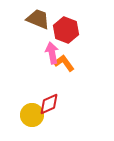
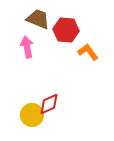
red hexagon: rotated 15 degrees counterclockwise
pink arrow: moved 25 px left, 6 px up
orange L-shape: moved 24 px right, 11 px up
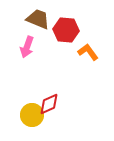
pink arrow: rotated 150 degrees counterclockwise
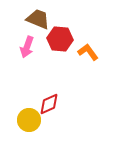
red hexagon: moved 6 px left, 9 px down
yellow circle: moved 3 px left, 5 px down
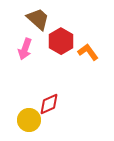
brown trapezoid: rotated 20 degrees clockwise
red hexagon: moved 1 px right, 2 px down; rotated 25 degrees clockwise
pink arrow: moved 2 px left, 2 px down
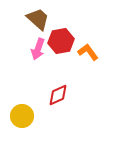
red hexagon: rotated 20 degrees clockwise
pink arrow: moved 13 px right
red diamond: moved 9 px right, 9 px up
yellow circle: moved 7 px left, 4 px up
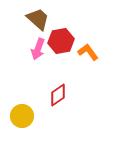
red diamond: rotated 10 degrees counterclockwise
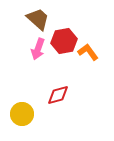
red hexagon: moved 3 px right
red diamond: rotated 20 degrees clockwise
yellow circle: moved 2 px up
